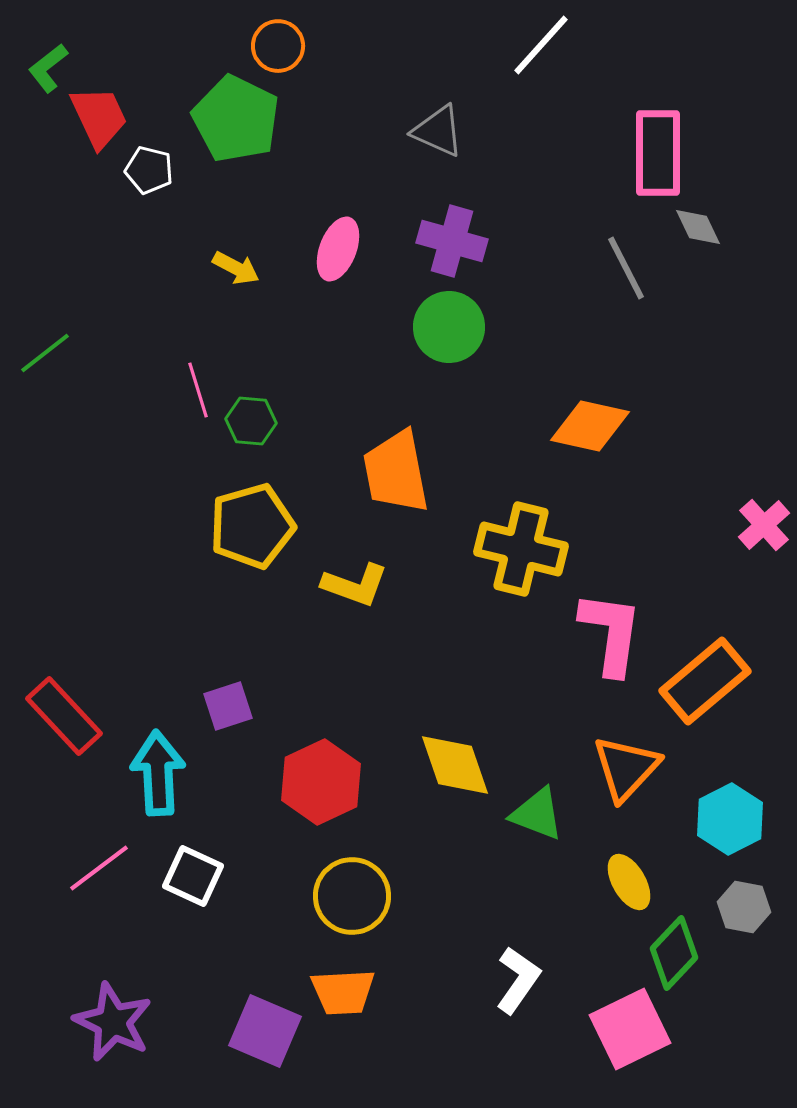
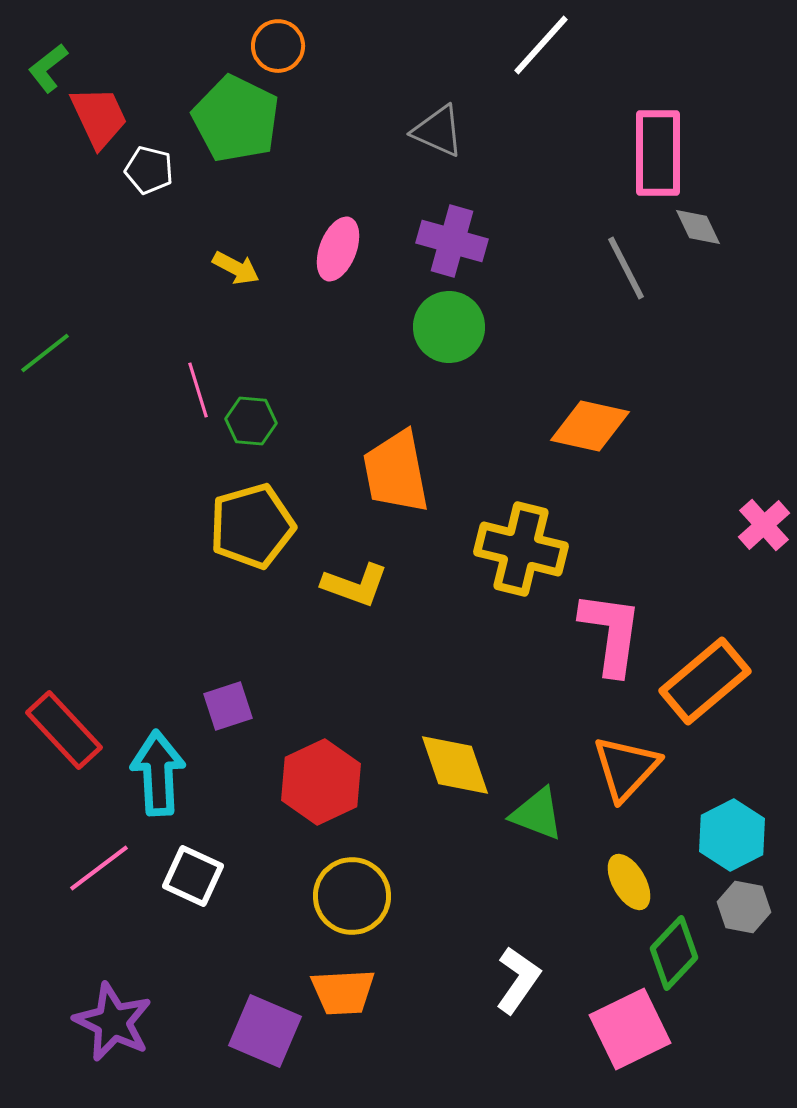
red rectangle at (64, 716): moved 14 px down
cyan hexagon at (730, 819): moved 2 px right, 16 px down
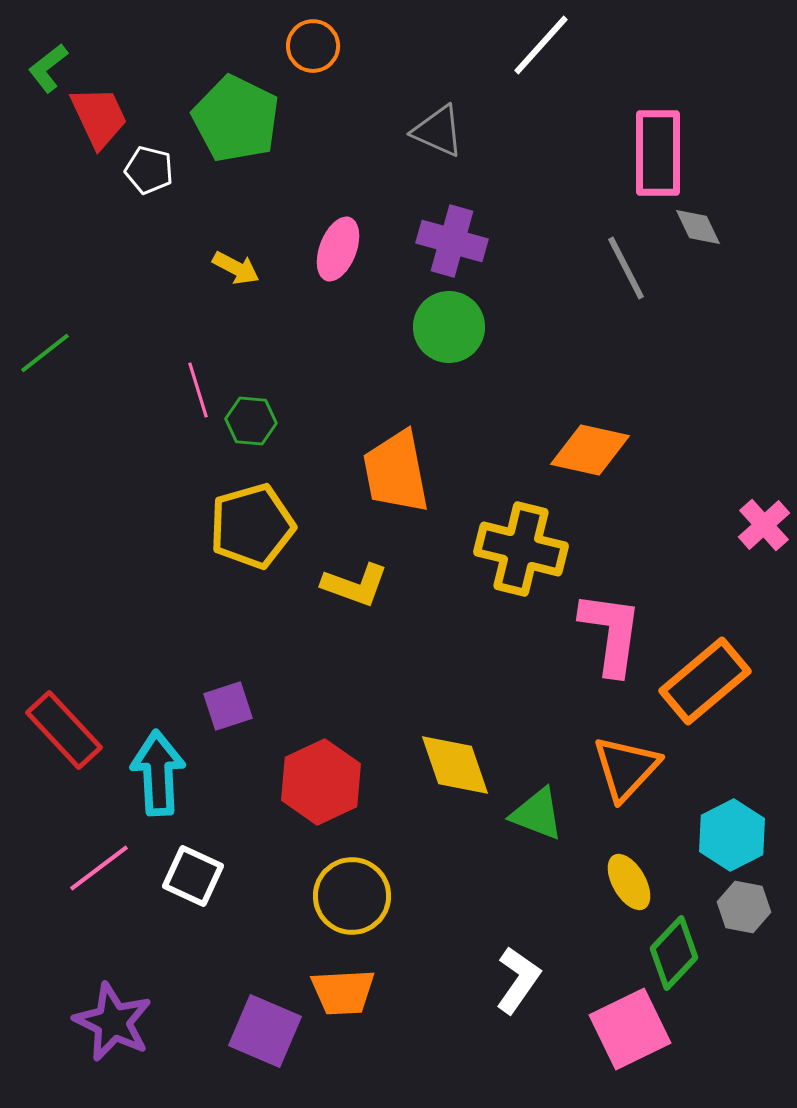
orange circle at (278, 46): moved 35 px right
orange diamond at (590, 426): moved 24 px down
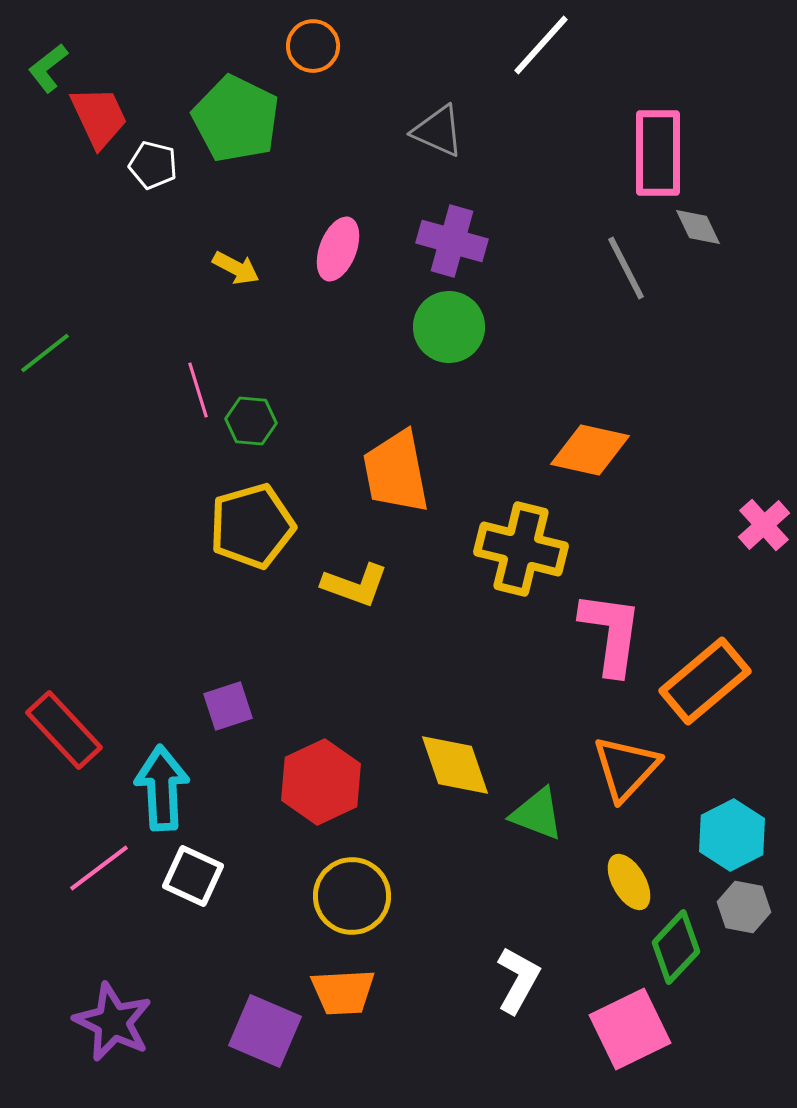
white pentagon at (149, 170): moved 4 px right, 5 px up
cyan arrow at (158, 773): moved 4 px right, 15 px down
green diamond at (674, 953): moved 2 px right, 6 px up
white L-shape at (518, 980): rotated 6 degrees counterclockwise
